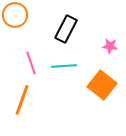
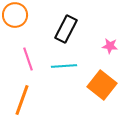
pink line: moved 3 px left, 4 px up
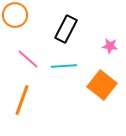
pink line: rotated 30 degrees counterclockwise
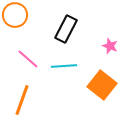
pink star: rotated 14 degrees clockwise
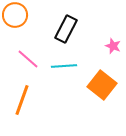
pink star: moved 3 px right
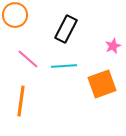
pink star: rotated 28 degrees clockwise
orange square: moved 1 px up; rotated 32 degrees clockwise
orange line: moved 1 px left, 1 px down; rotated 12 degrees counterclockwise
